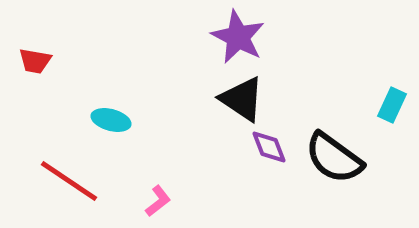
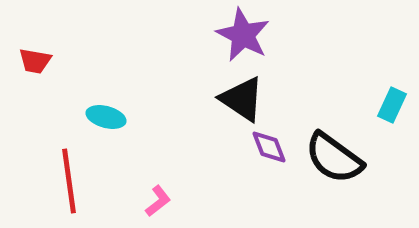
purple star: moved 5 px right, 2 px up
cyan ellipse: moved 5 px left, 3 px up
red line: rotated 48 degrees clockwise
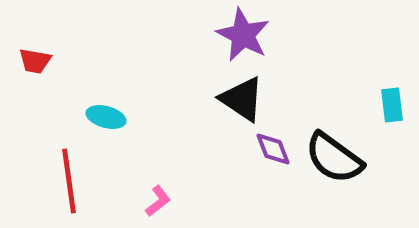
cyan rectangle: rotated 32 degrees counterclockwise
purple diamond: moved 4 px right, 2 px down
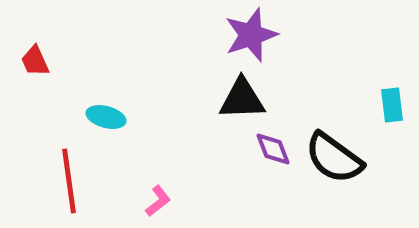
purple star: moved 8 px right; rotated 26 degrees clockwise
red trapezoid: rotated 56 degrees clockwise
black triangle: rotated 36 degrees counterclockwise
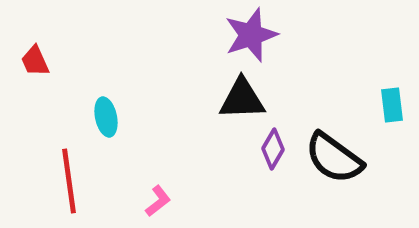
cyan ellipse: rotated 63 degrees clockwise
purple diamond: rotated 51 degrees clockwise
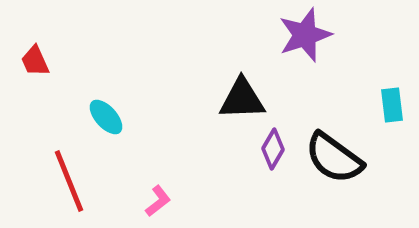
purple star: moved 54 px right
cyan ellipse: rotated 30 degrees counterclockwise
red line: rotated 14 degrees counterclockwise
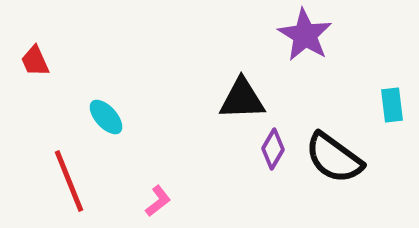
purple star: rotated 22 degrees counterclockwise
